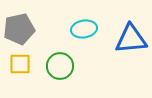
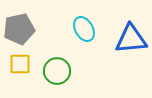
cyan ellipse: rotated 70 degrees clockwise
green circle: moved 3 px left, 5 px down
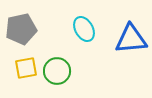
gray pentagon: moved 2 px right
yellow square: moved 6 px right, 4 px down; rotated 10 degrees counterclockwise
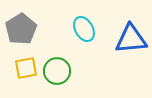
gray pentagon: rotated 20 degrees counterclockwise
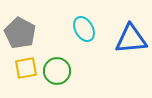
gray pentagon: moved 1 px left, 4 px down; rotated 12 degrees counterclockwise
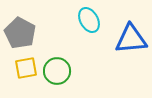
cyan ellipse: moved 5 px right, 9 px up
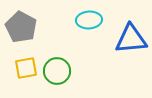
cyan ellipse: rotated 65 degrees counterclockwise
gray pentagon: moved 1 px right, 6 px up
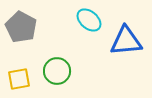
cyan ellipse: rotated 45 degrees clockwise
blue triangle: moved 5 px left, 2 px down
yellow square: moved 7 px left, 11 px down
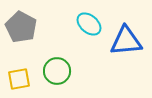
cyan ellipse: moved 4 px down
